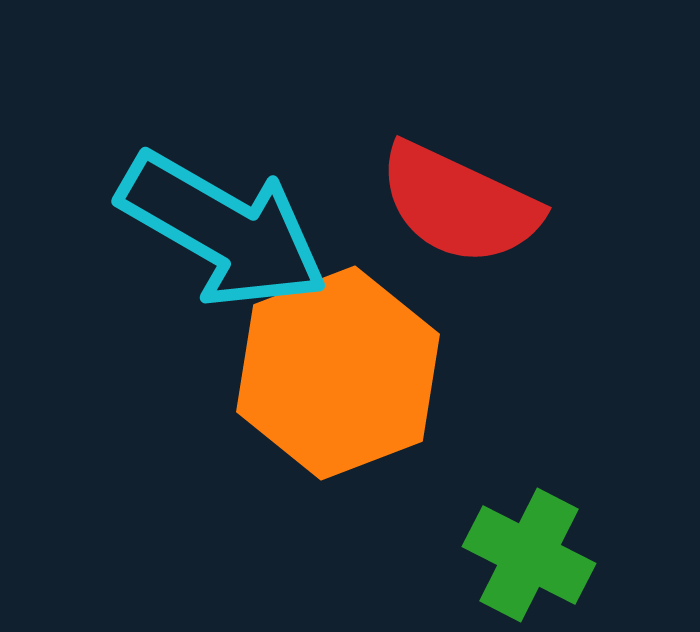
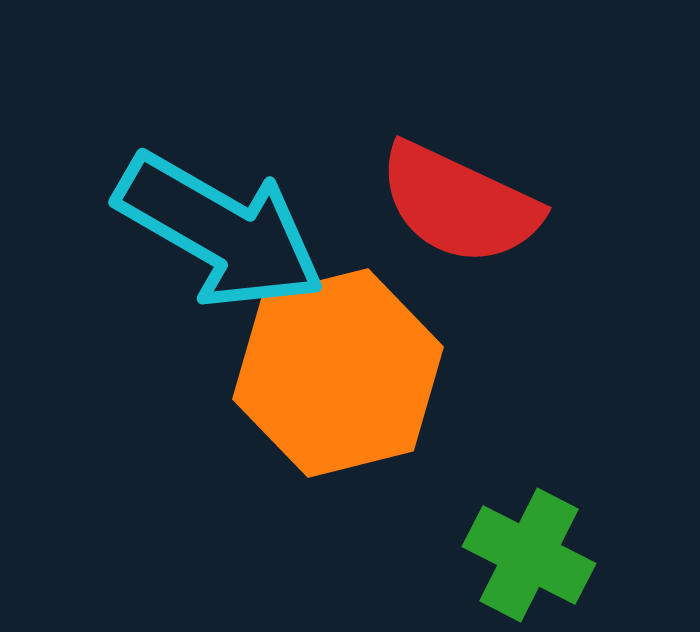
cyan arrow: moved 3 px left, 1 px down
orange hexagon: rotated 7 degrees clockwise
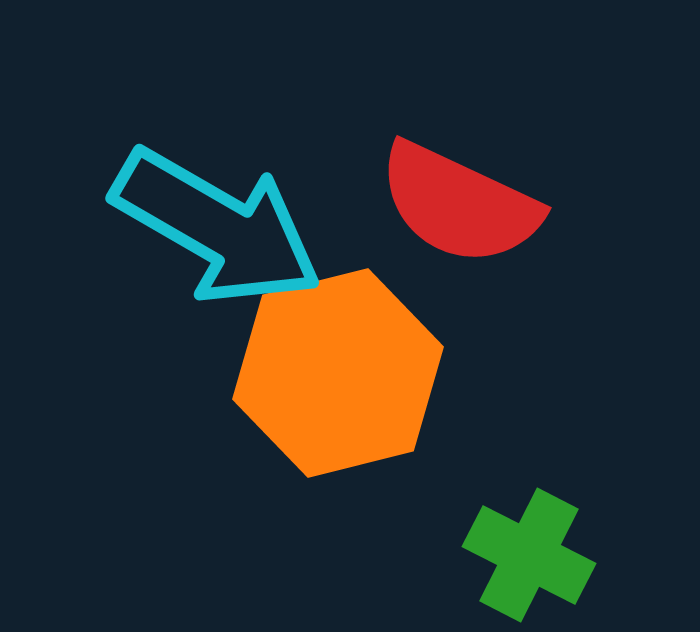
cyan arrow: moved 3 px left, 4 px up
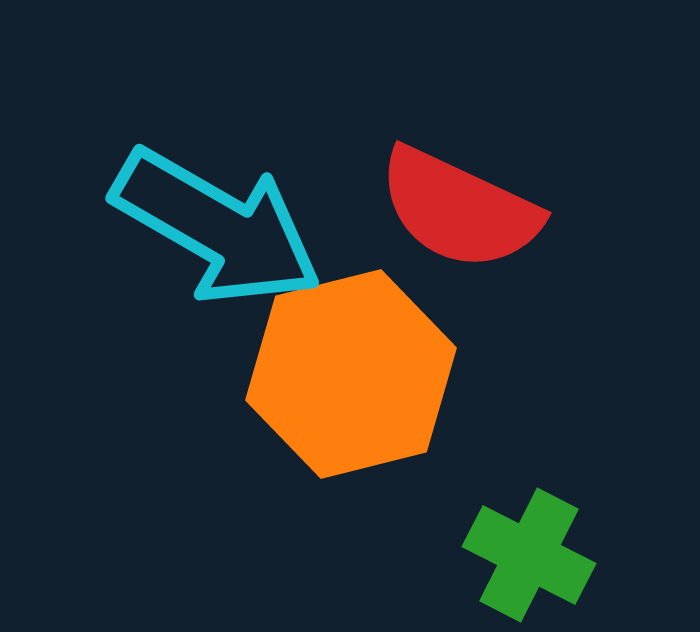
red semicircle: moved 5 px down
orange hexagon: moved 13 px right, 1 px down
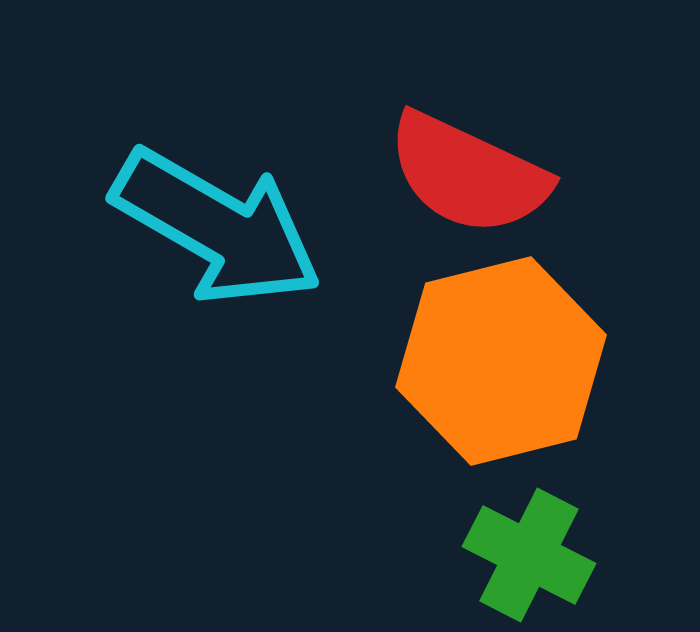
red semicircle: moved 9 px right, 35 px up
orange hexagon: moved 150 px right, 13 px up
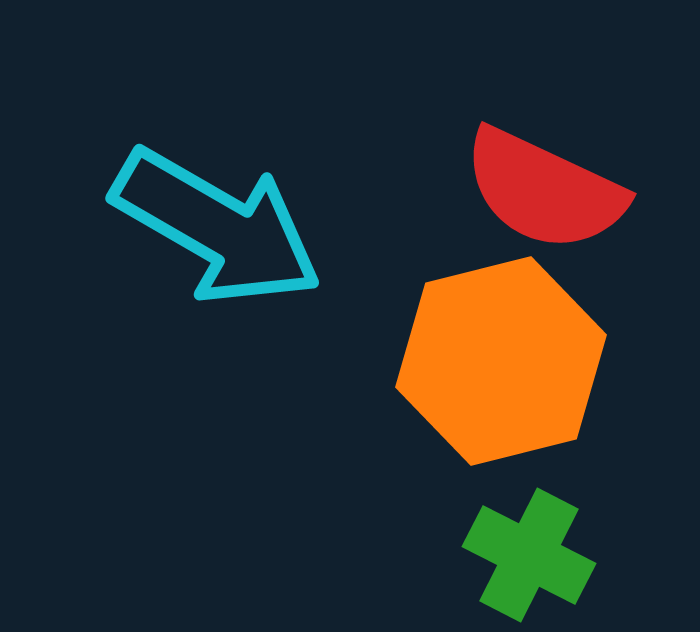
red semicircle: moved 76 px right, 16 px down
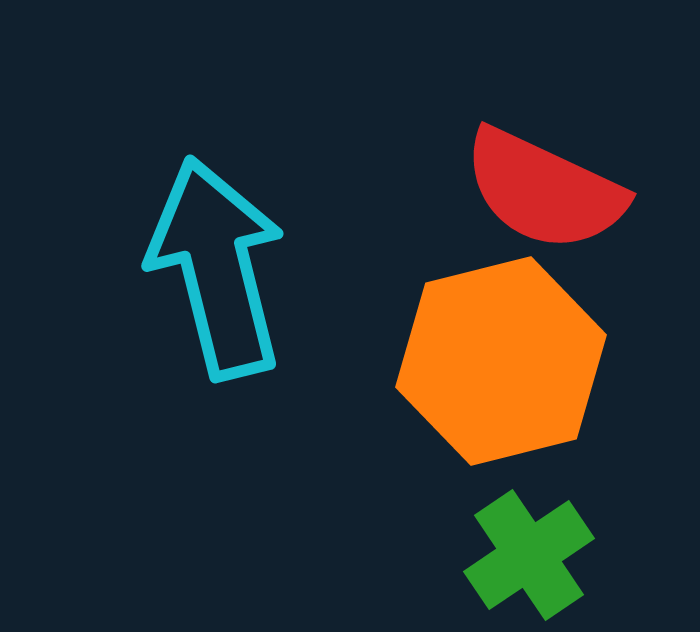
cyan arrow: moved 41 px down; rotated 134 degrees counterclockwise
green cross: rotated 29 degrees clockwise
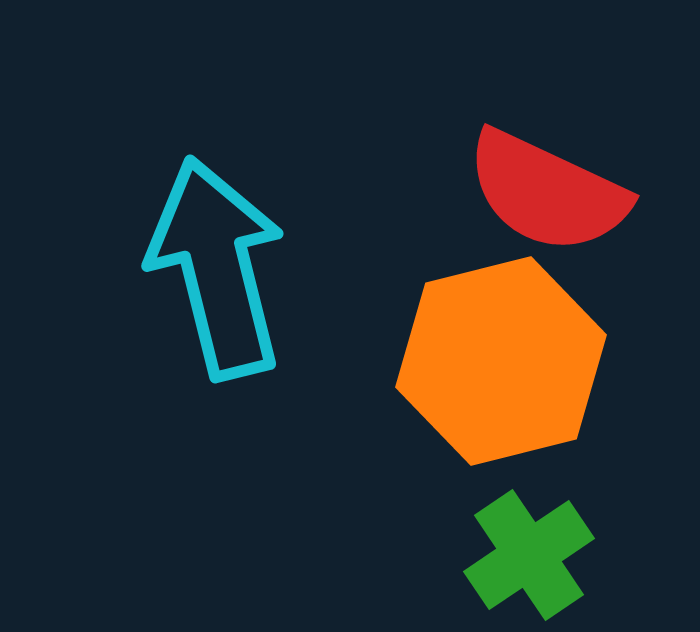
red semicircle: moved 3 px right, 2 px down
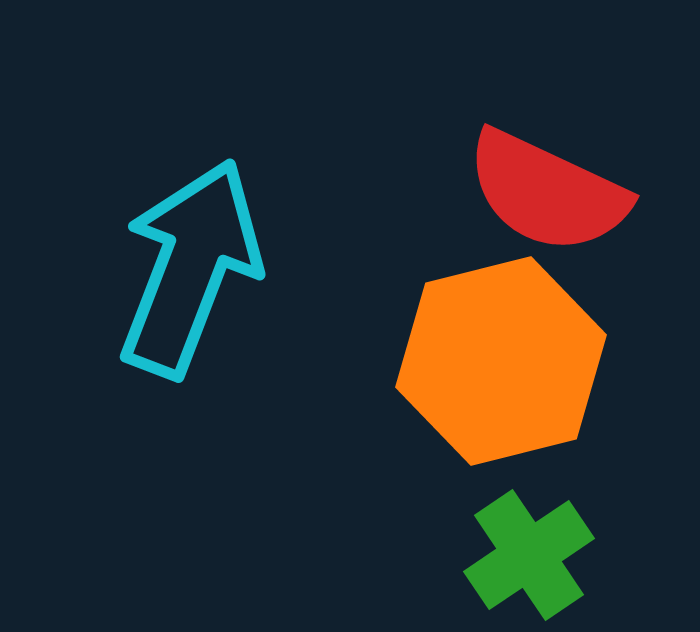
cyan arrow: moved 27 px left; rotated 35 degrees clockwise
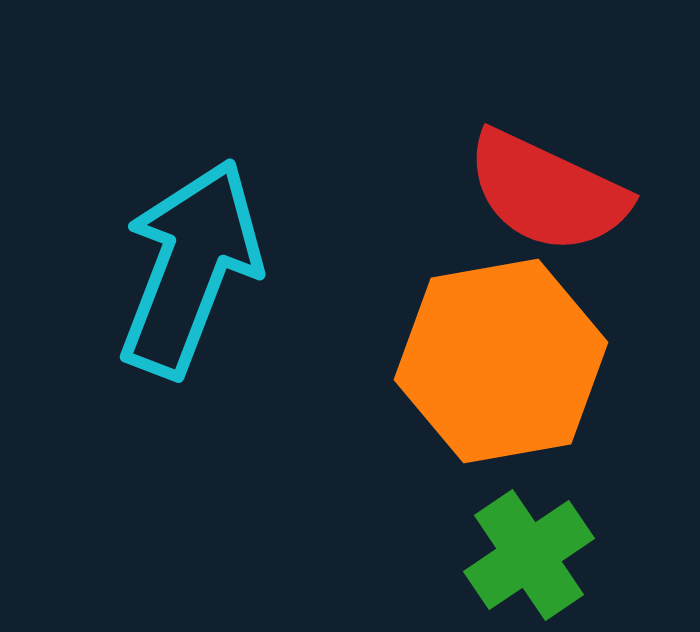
orange hexagon: rotated 4 degrees clockwise
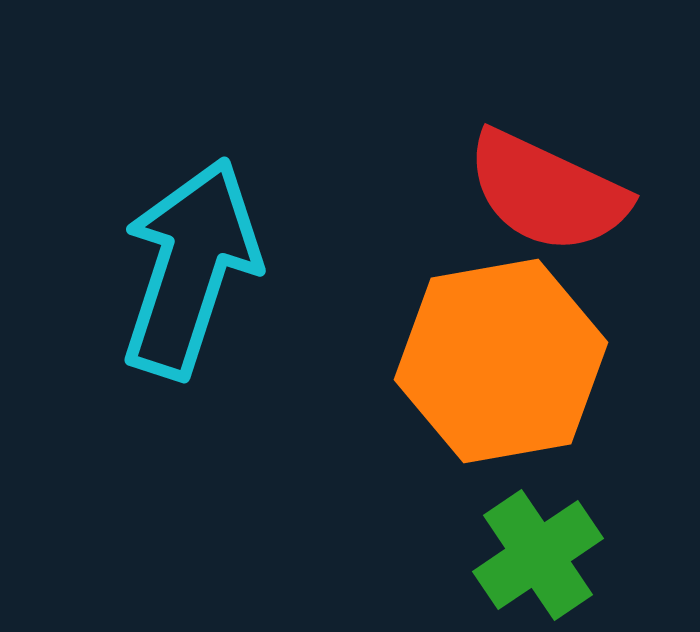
cyan arrow: rotated 3 degrees counterclockwise
green cross: moved 9 px right
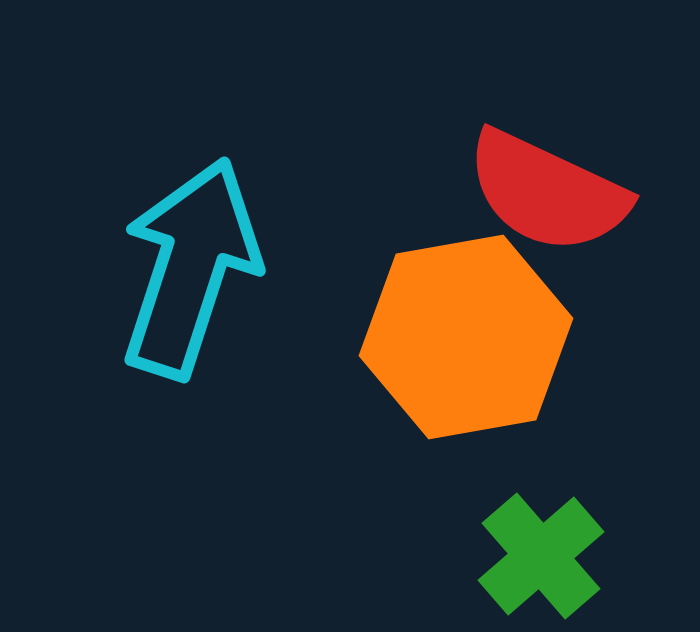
orange hexagon: moved 35 px left, 24 px up
green cross: moved 3 px right, 1 px down; rotated 7 degrees counterclockwise
